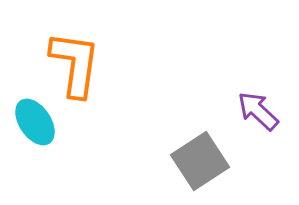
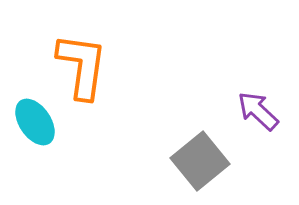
orange L-shape: moved 7 px right, 2 px down
gray square: rotated 6 degrees counterclockwise
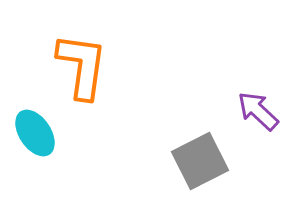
cyan ellipse: moved 11 px down
gray square: rotated 12 degrees clockwise
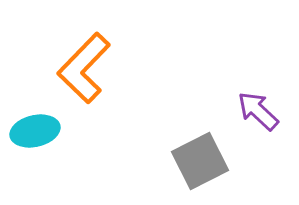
orange L-shape: moved 2 px right, 2 px down; rotated 144 degrees counterclockwise
cyan ellipse: moved 2 px up; rotated 69 degrees counterclockwise
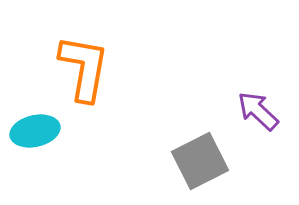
orange L-shape: rotated 146 degrees clockwise
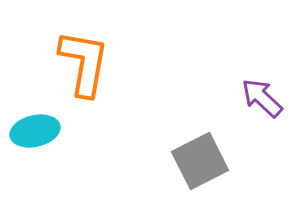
orange L-shape: moved 5 px up
purple arrow: moved 4 px right, 13 px up
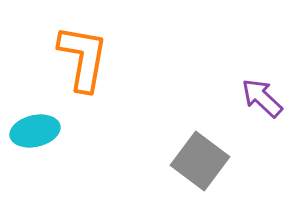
orange L-shape: moved 1 px left, 5 px up
gray square: rotated 26 degrees counterclockwise
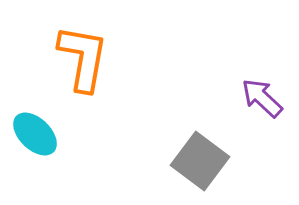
cyan ellipse: moved 3 px down; rotated 57 degrees clockwise
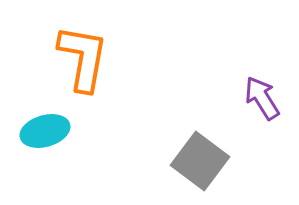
purple arrow: rotated 15 degrees clockwise
cyan ellipse: moved 10 px right, 3 px up; rotated 60 degrees counterclockwise
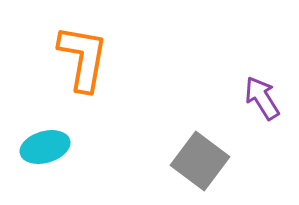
cyan ellipse: moved 16 px down
